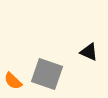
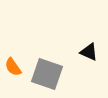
orange semicircle: moved 14 px up; rotated 12 degrees clockwise
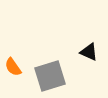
gray square: moved 3 px right, 2 px down; rotated 36 degrees counterclockwise
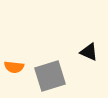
orange semicircle: moved 1 px right; rotated 48 degrees counterclockwise
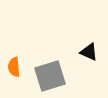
orange semicircle: rotated 78 degrees clockwise
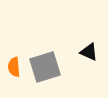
gray square: moved 5 px left, 9 px up
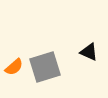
orange semicircle: rotated 126 degrees counterclockwise
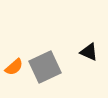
gray square: rotated 8 degrees counterclockwise
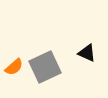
black triangle: moved 2 px left, 1 px down
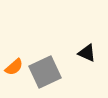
gray square: moved 5 px down
